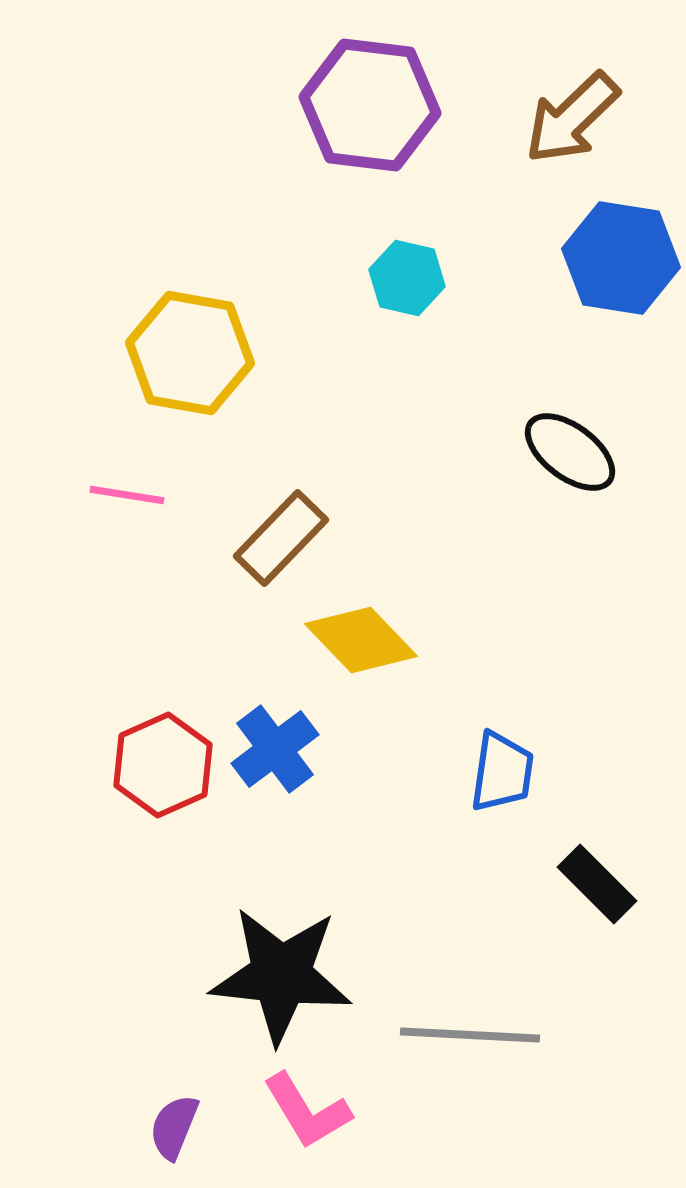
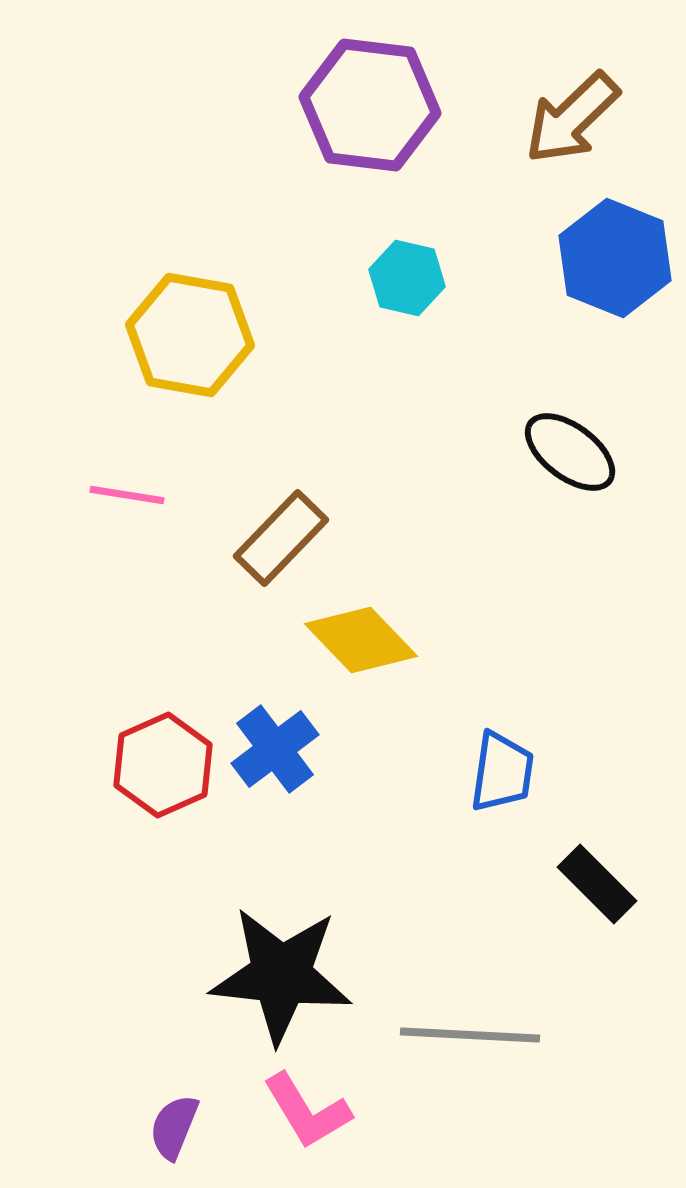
blue hexagon: moved 6 px left; rotated 13 degrees clockwise
yellow hexagon: moved 18 px up
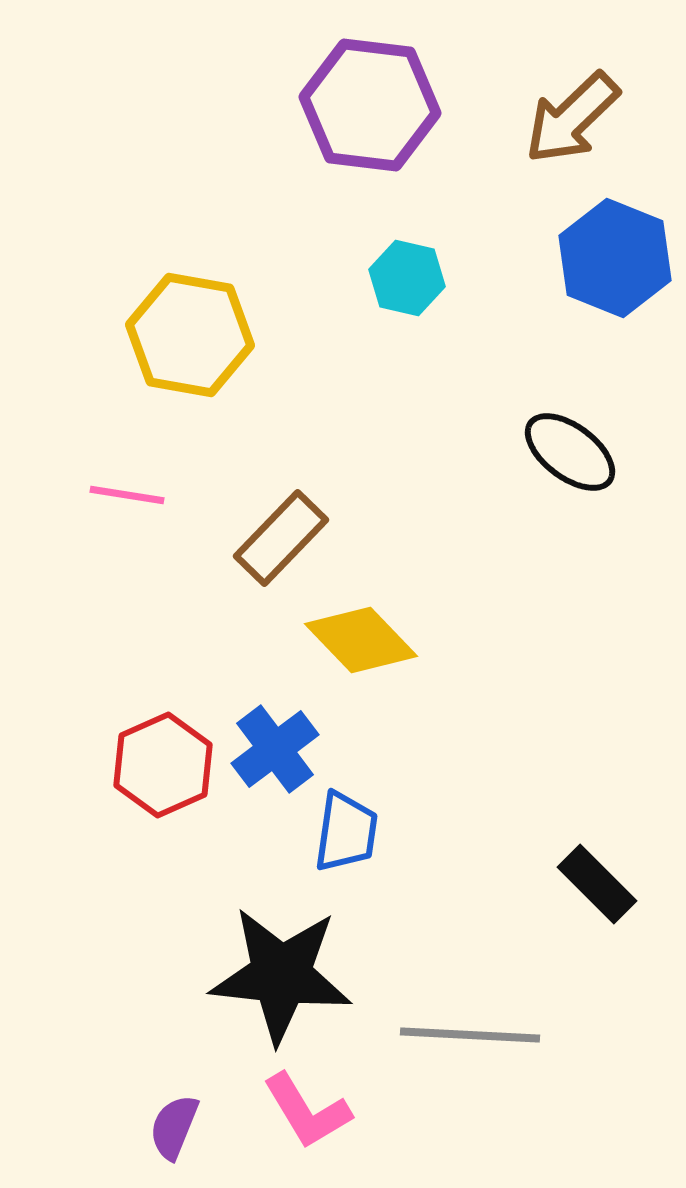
blue trapezoid: moved 156 px left, 60 px down
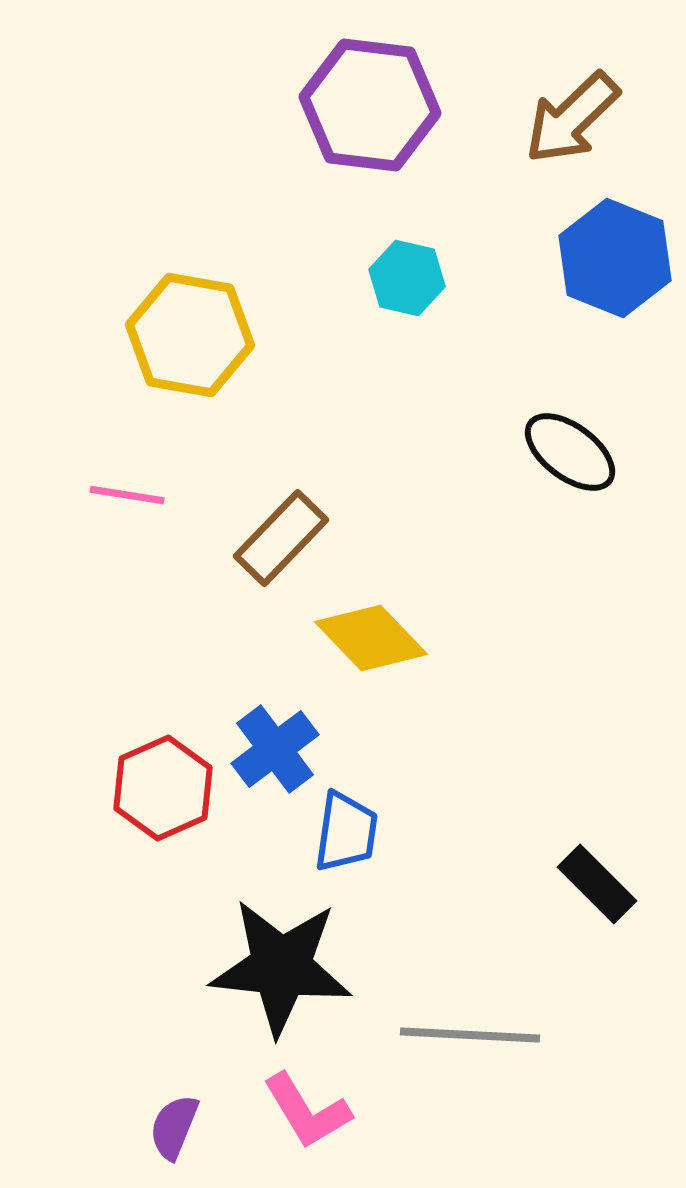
yellow diamond: moved 10 px right, 2 px up
red hexagon: moved 23 px down
black star: moved 8 px up
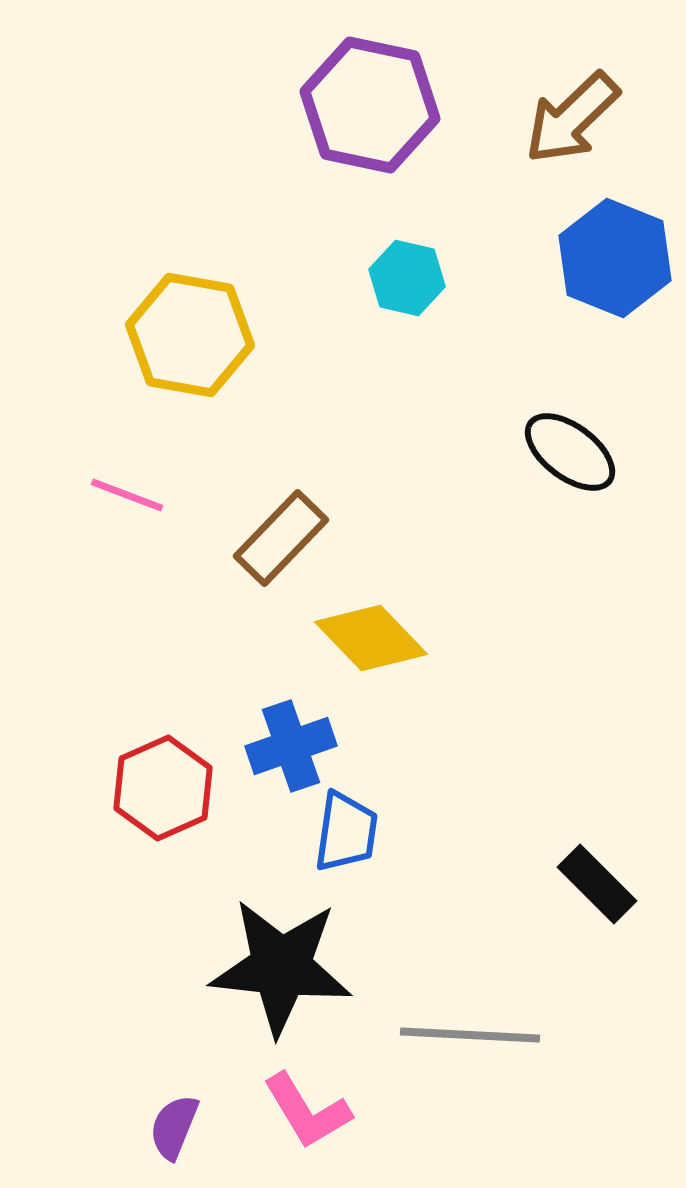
purple hexagon: rotated 5 degrees clockwise
pink line: rotated 12 degrees clockwise
blue cross: moved 16 px right, 3 px up; rotated 18 degrees clockwise
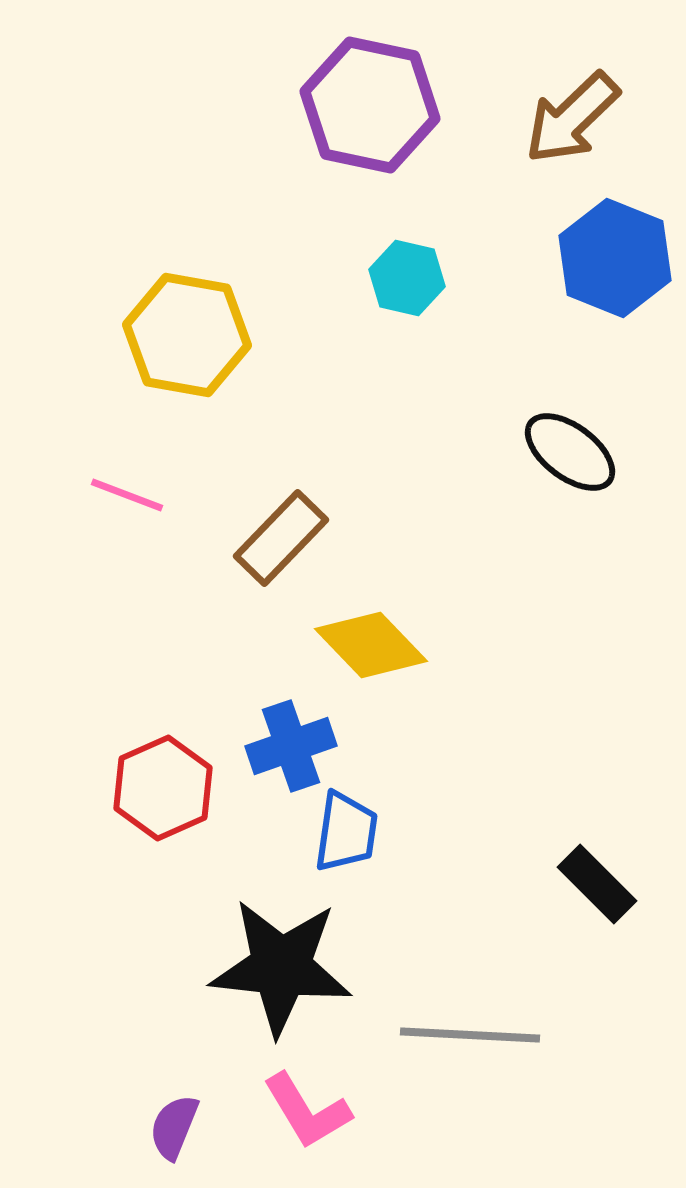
yellow hexagon: moved 3 px left
yellow diamond: moved 7 px down
